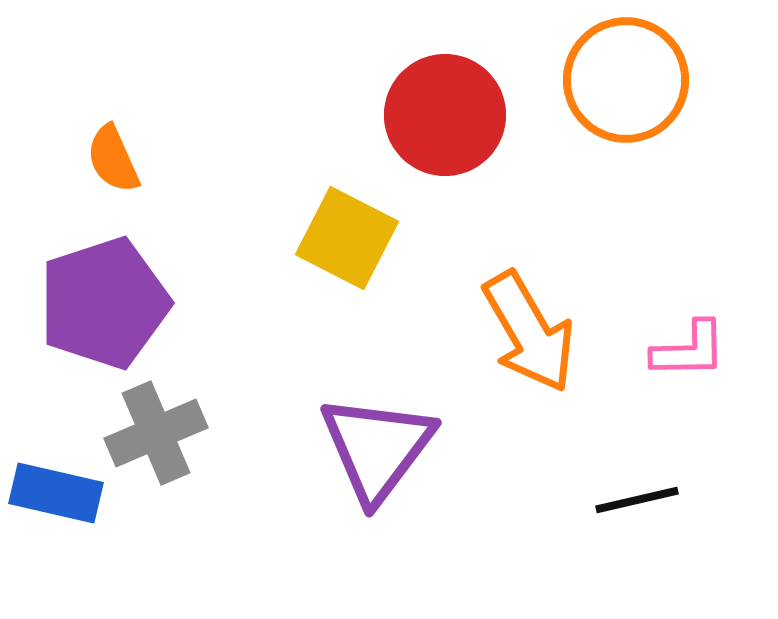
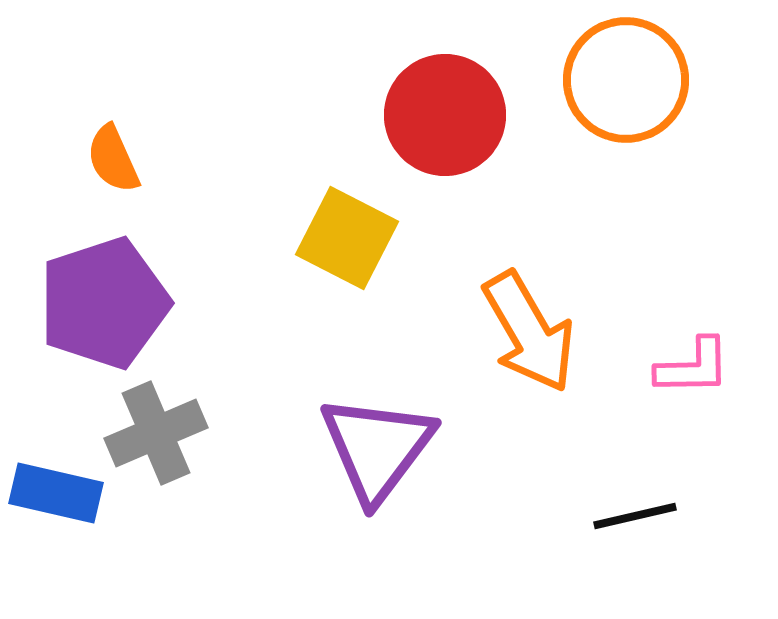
pink L-shape: moved 4 px right, 17 px down
black line: moved 2 px left, 16 px down
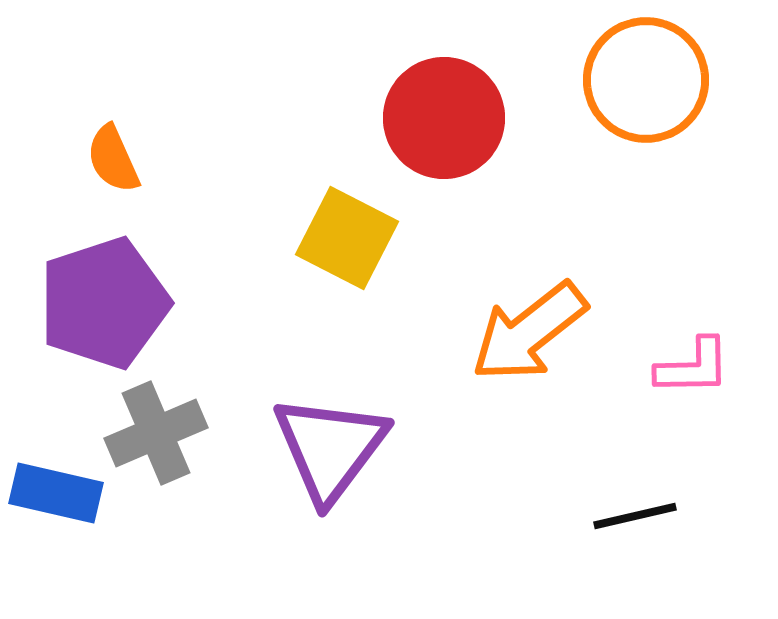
orange circle: moved 20 px right
red circle: moved 1 px left, 3 px down
orange arrow: rotated 82 degrees clockwise
purple triangle: moved 47 px left
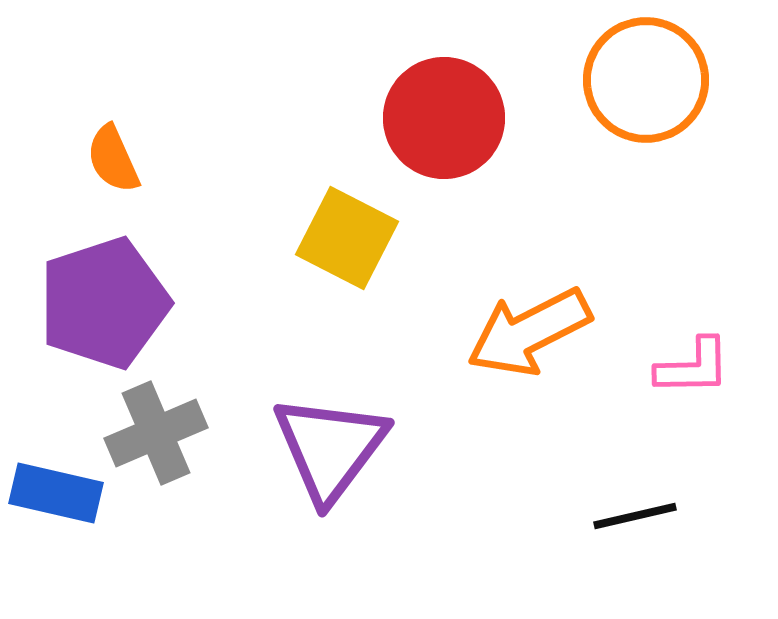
orange arrow: rotated 11 degrees clockwise
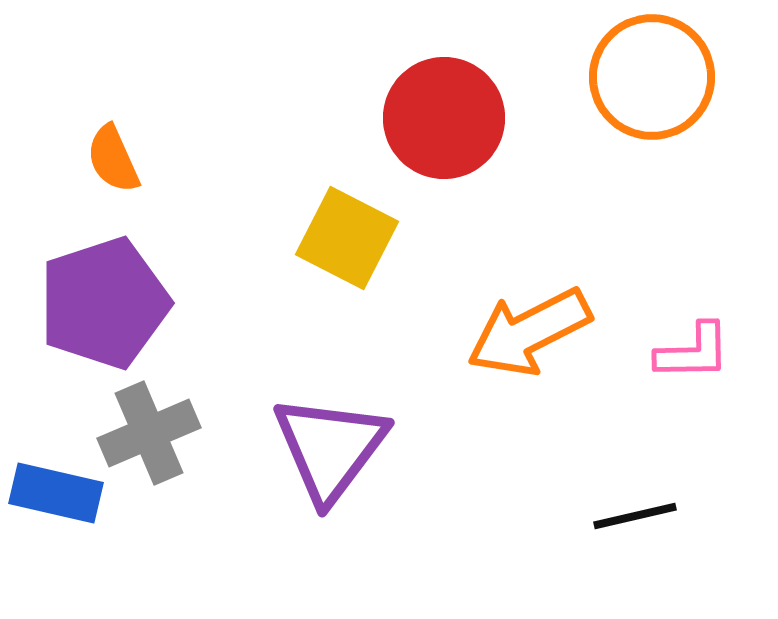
orange circle: moved 6 px right, 3 px up
pink L-shape: moved 15 px up
gray cross: moved 7 px left
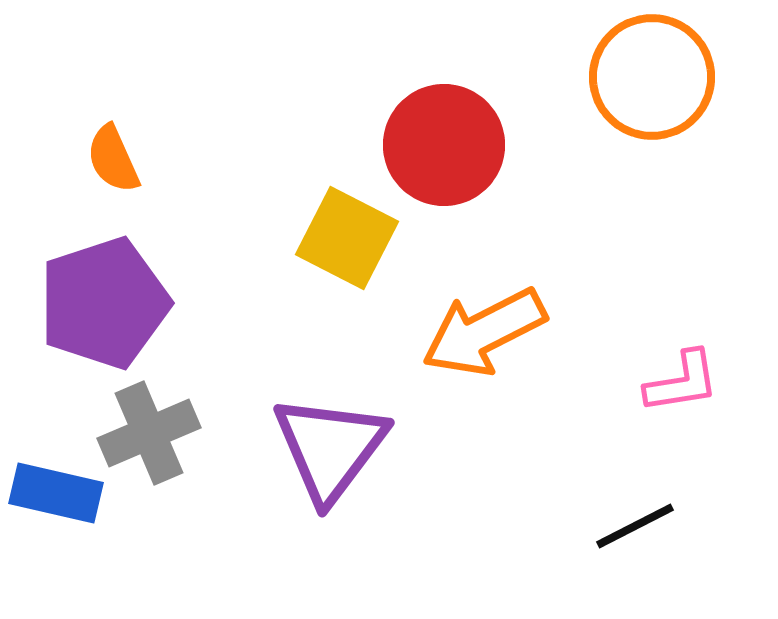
red circle: moved 27 px down
orange arrow: moved 45 px left
pink L-shape: moved 11 px left, 30 px down; rotated 8 degrees counterclockwise
black line: moved 10 px down; rotated 14 degrees counterclockwise
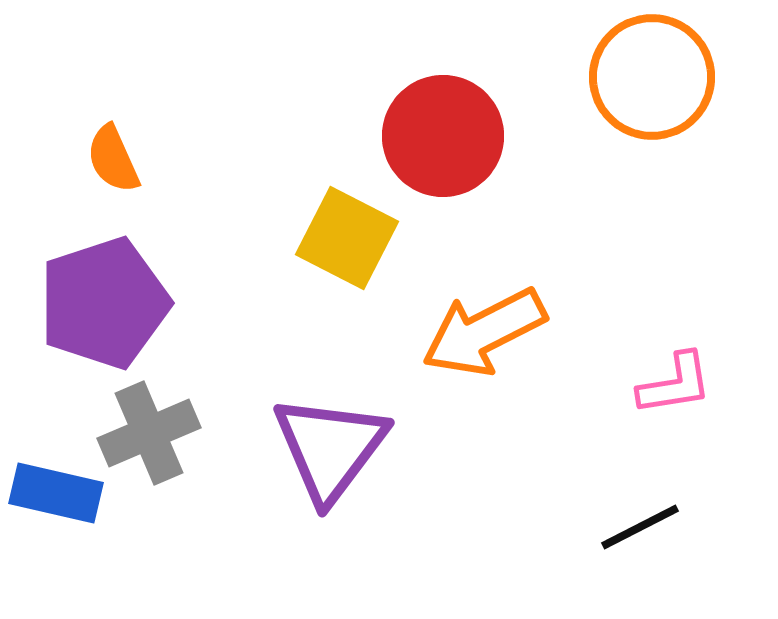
red circle: moved 1 px left, 9 px up
pink L-shape: moved 7 px left, 2 px down
black line: moved 5 px right, 1 px down
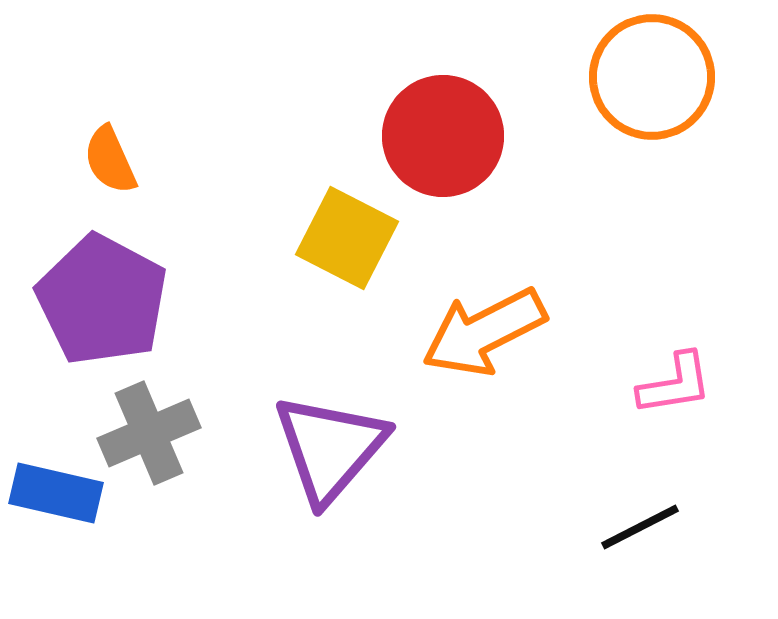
orange semicircle: moved 3 px left, 1 px down
purple pentagon: moved 2 px left, 3 px up; rotated 26 degrees counterclockwise
purple triangle: rotated 4 degrees clockwise
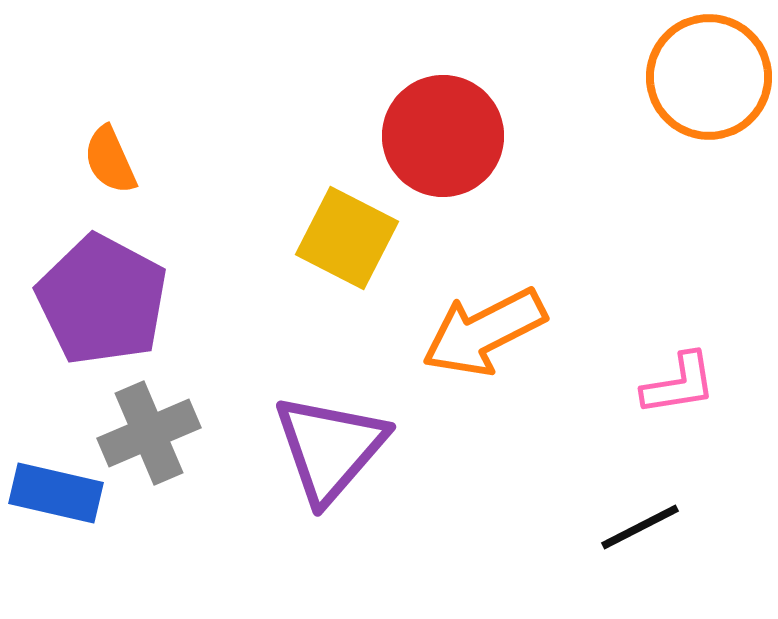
orange circle: moved 57 px right
pink L-shape: moved 4 px right
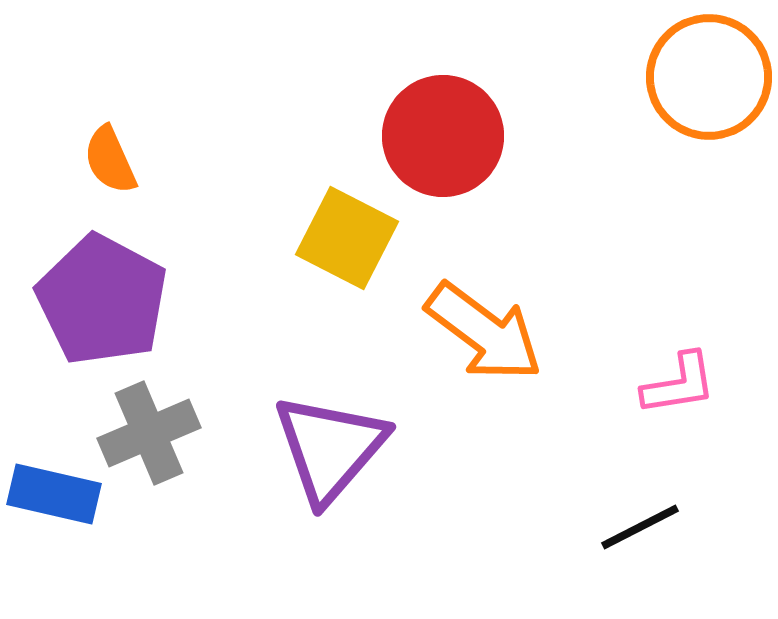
orange arrow: rotated 116 degrees counterclockwise
blue rectangle: moved 2 px left, 1 px down
